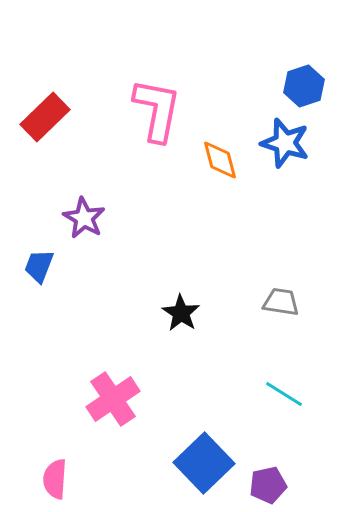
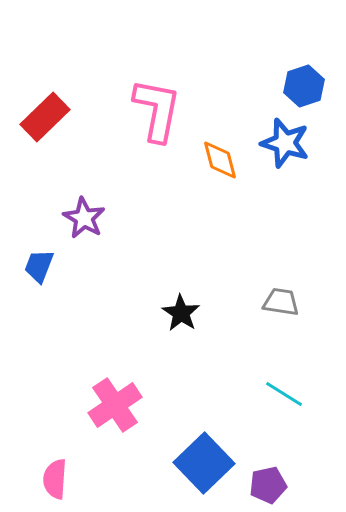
pink cross: moved 2 px right, 6 px down
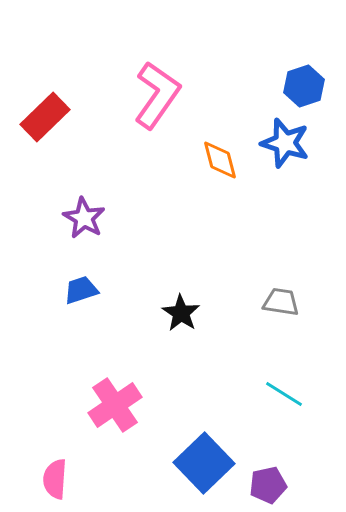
pink L-shape: moved 15 px up; rotated 24 degrees clockwise
blue trapezoid: moved 42 px right, 24 px down; rotated 51 degrees clockwise
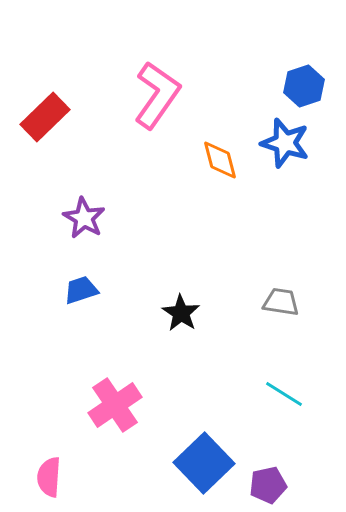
pink semicircle: moved 6 px left, 2 px up
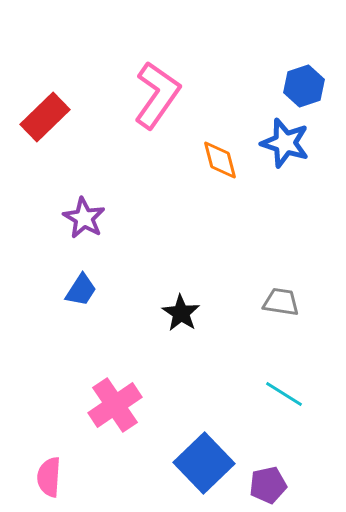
blue trapezoid: rotated 141 degrees clockwise
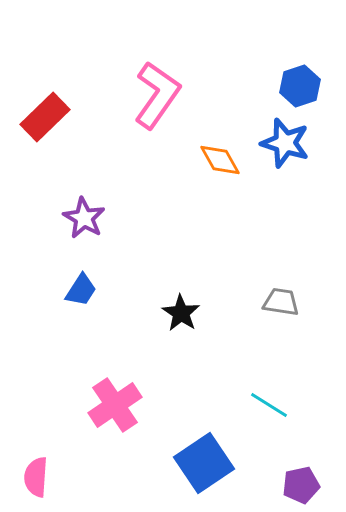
blue hexagon: moved 4 px left
orange diamond: rotated 15 degrees counterclockwise
cyan line: moved 15 px left, 11 px down
blue square: rotated 10 degrees clockwise
pink semicircle: moved 13 px left
purple pentagon: moved 33 px right
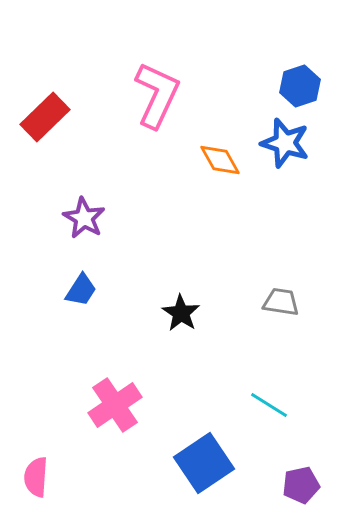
pink L-shape: rotated 10 degrees counterclockwise
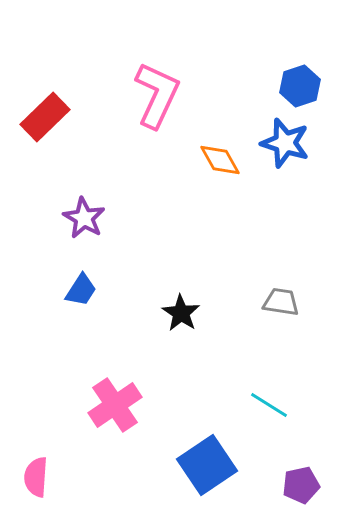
blue square: moved 3 px right, 2 px down
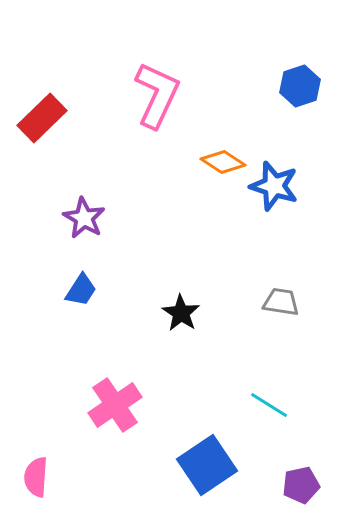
red rectangle: moved 3 px left, 1 px down
blue star: moved 11 px left, 43 px down
orange diamond: moved 3 px right, 2 px down; rotated 27 degrees counterclockwise
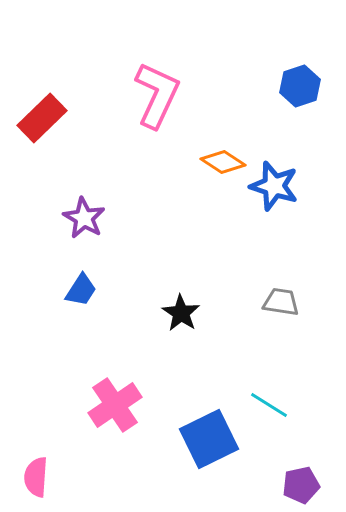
blue square: moved 2 px right, 26 px up; rotated 8 degrees clockwise
